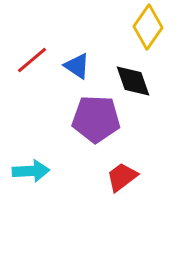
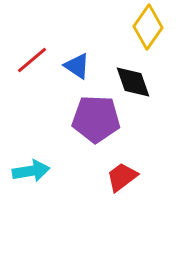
black diamond: moved 1 px down
cyan arrow: rotated 6 degrees counterclockwise
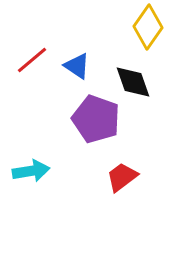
purple pentagon: rotated 18 degrees clockwise
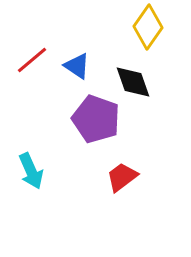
cyan arrow: rotated 75 degrees clockwise
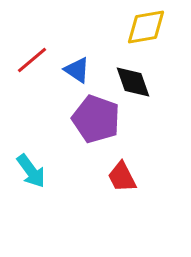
yellow diamond: moved 2 px left; rotated 45 degrees clockwise
blue triangle: moved 4 px down
cyan arrow: rotated 12 degrees counterclockwise
red trapezoid: rotated 80 degrees counterclockwise
